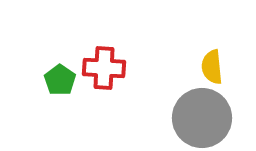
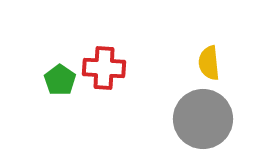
yellow semicircle: moved 3 px left, 4 px up
gray circle: moved 1 px right, 1 px down
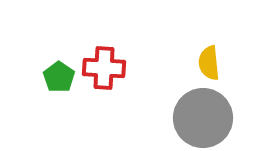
green pentagon: moved 1 px left, 3 px up
gray circle: moved 1 px up
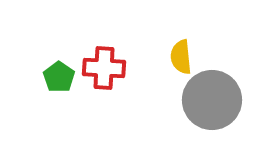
yellow semicircle: moved 28 px left, 6 px up
gray circle: moved 9 px right, 18 px up
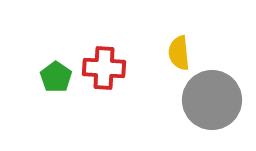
yellow semicircle: moved 2 px left, 4 px up
green pentagon: moved 3 px left
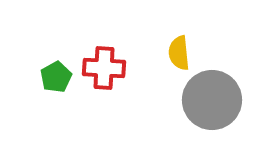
green pentagon: rotated 8 degrees clockwise
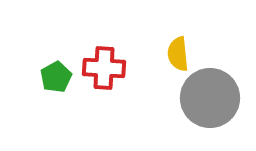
yellow semicircle: moved 1 px left, 1 px down
gray circle: moved 2 px left, 2 px up
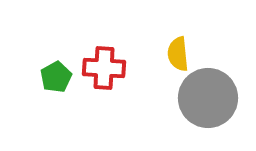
gray circle: moved 2 px left
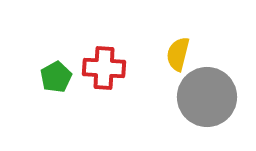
yellow semicircle: rotated 20 degrees clockwise
gray circle: moved 1 px left, 1 px up
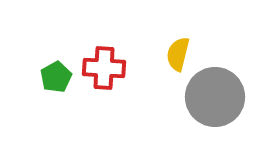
gray circle: moved 8 px right
